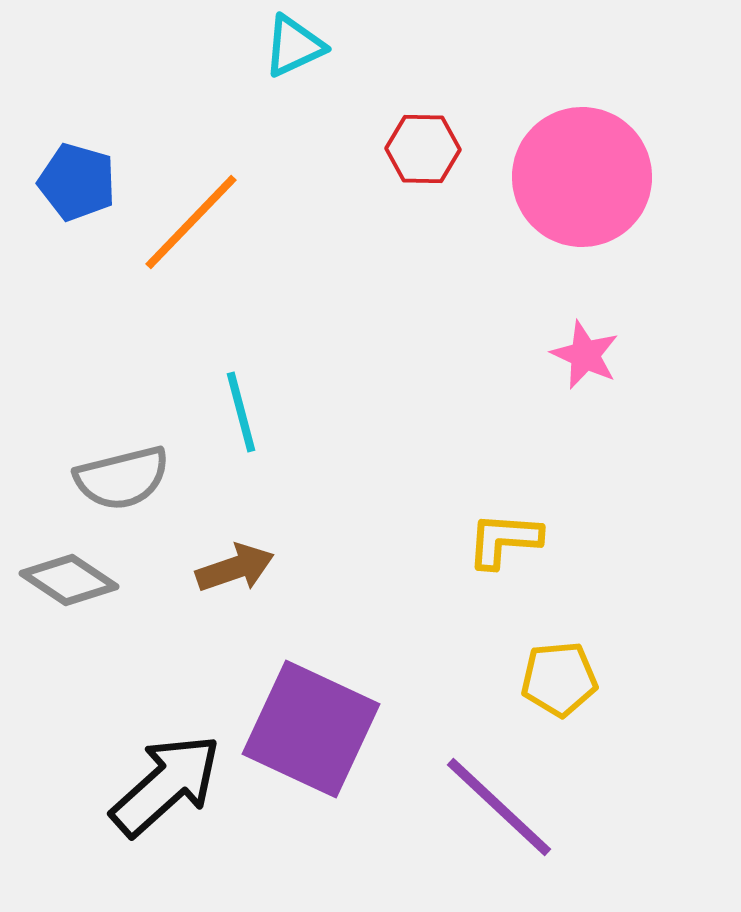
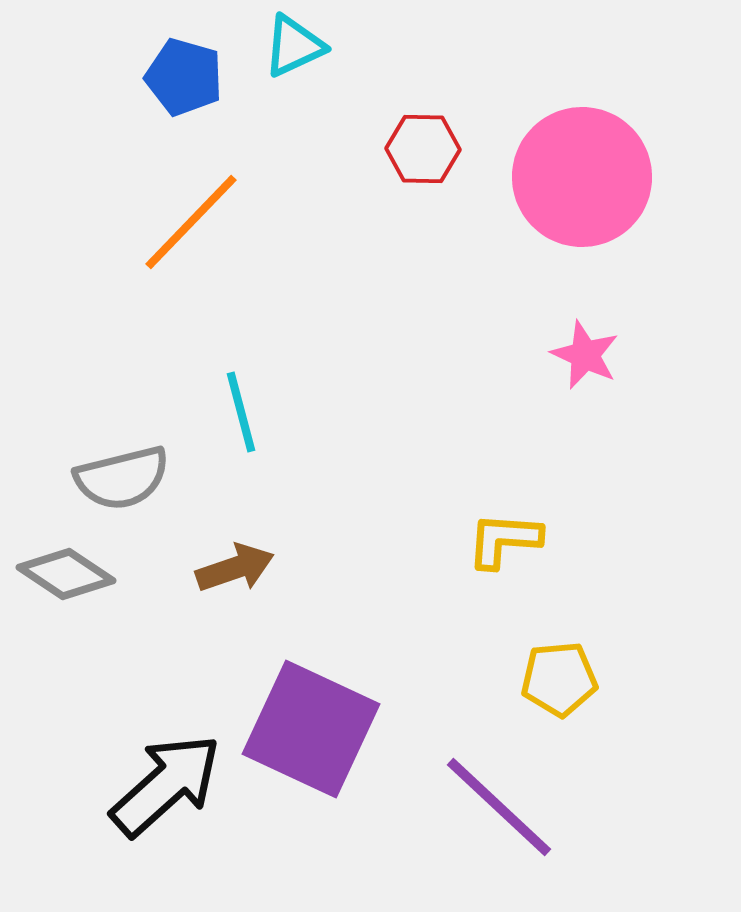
blue pentagon: moved 107 px right, 105 px up
gray diamond: moved 3 px left, 6 px up
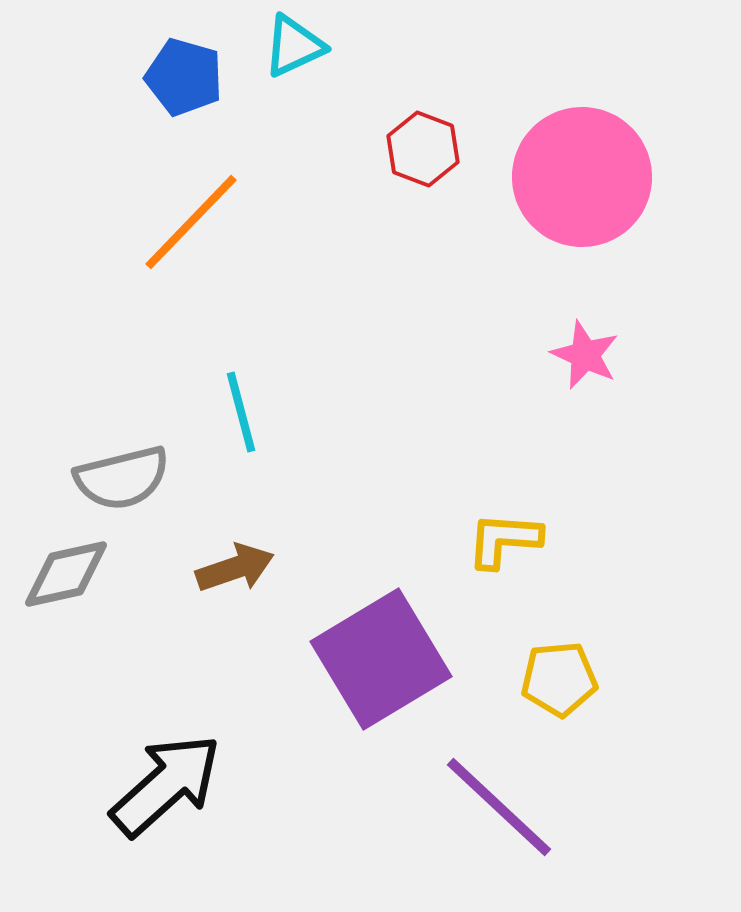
red hexagon: rotated 20 degrees clockwise
gray diamond: rotated 46 degrees counterclockwise
purple square: moved 70 px right, 70 px up; rotated 34 degrees clockwise
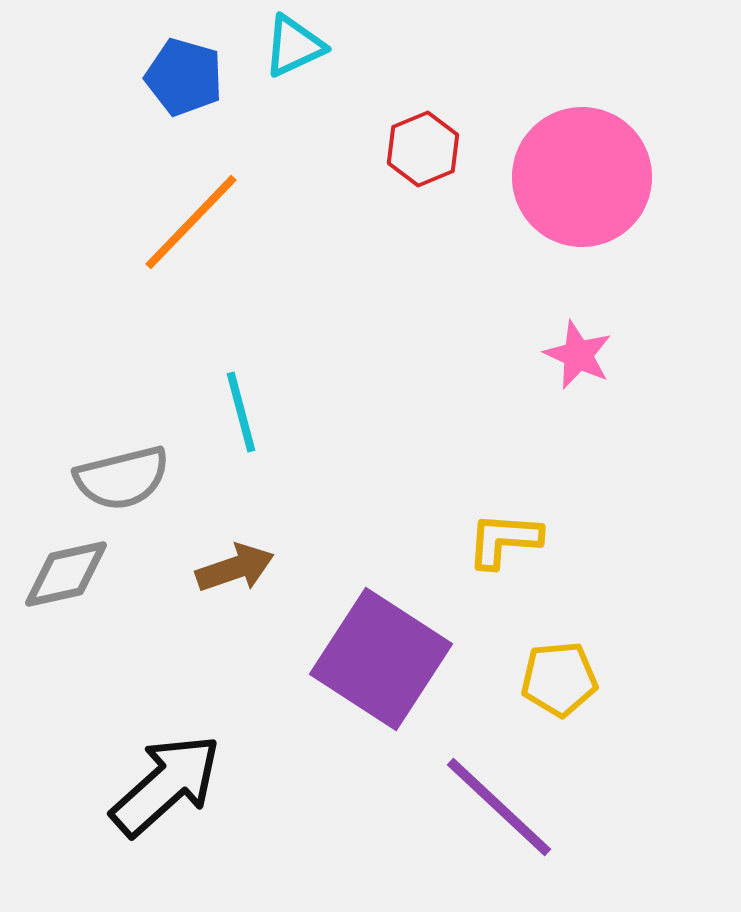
red hexagon: rotated 16 degrees clockwise
pink star: moved 7 px left
purple square: rotated 26 degrees counterclockwise
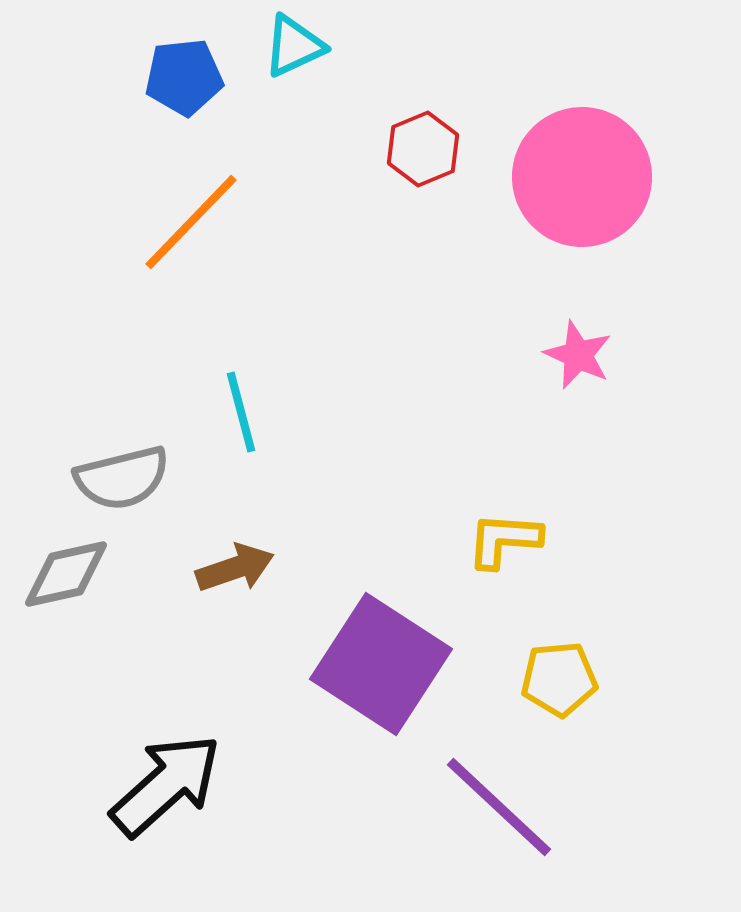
blue pentagon: rotated 22 degrees counterclockwise
purple square: moved 5 px down
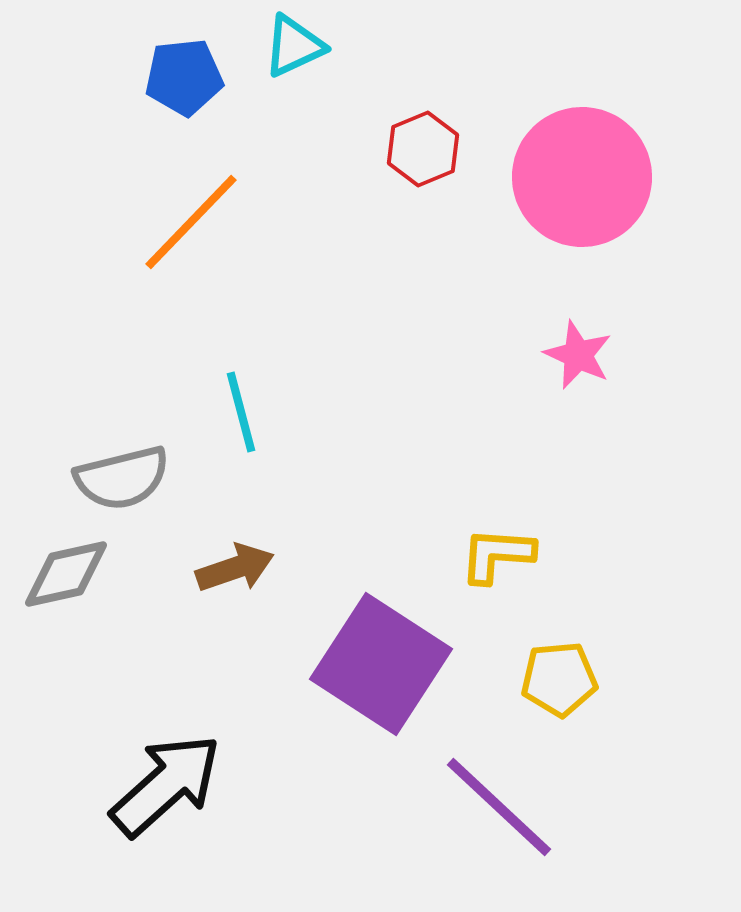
yellow L-shape: moved 7 px left, 15 px down
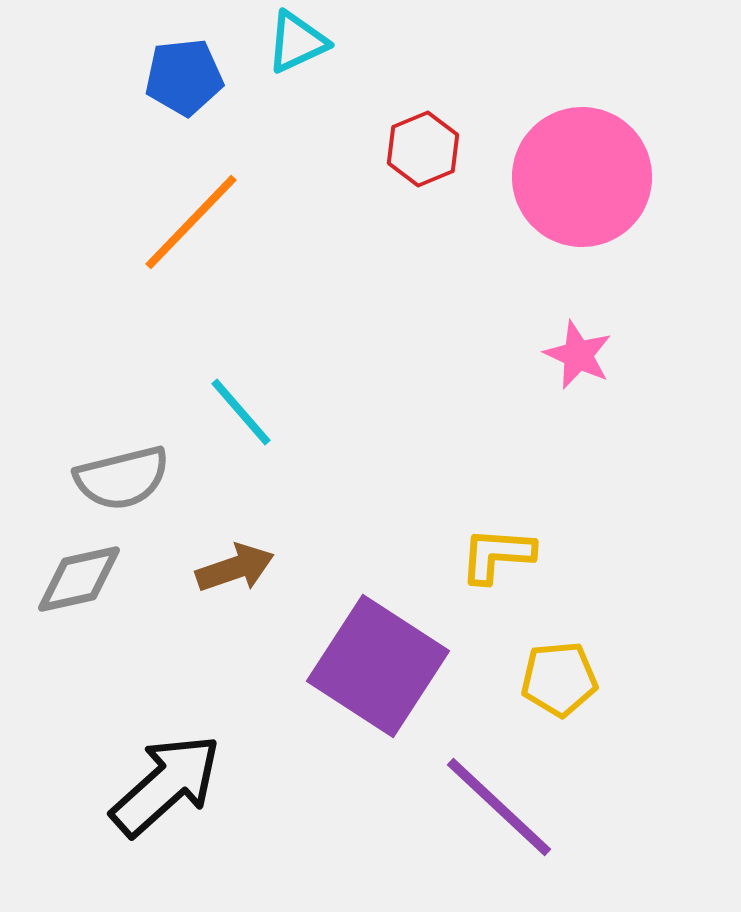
cyan triangle: moved 3 px right, 4 px up
cyan line: rotated 26 degrees counterclockwise
gray diamond: moved 13 px right, 5 px down
purple square: moved 3 px left, 2 px down
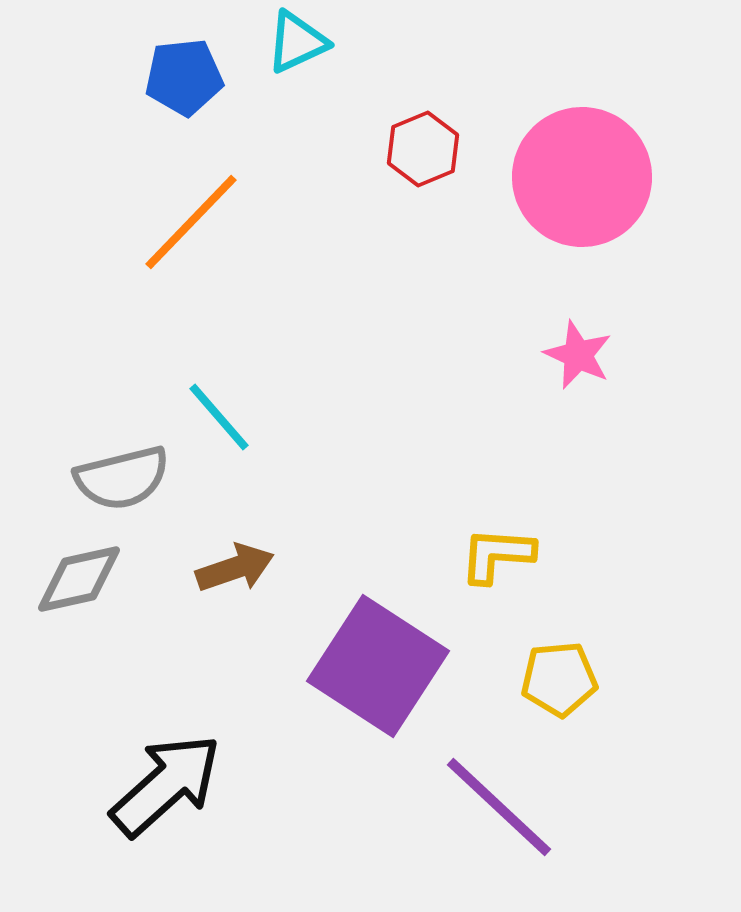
cyan line: moved 22 px left, 5 px down
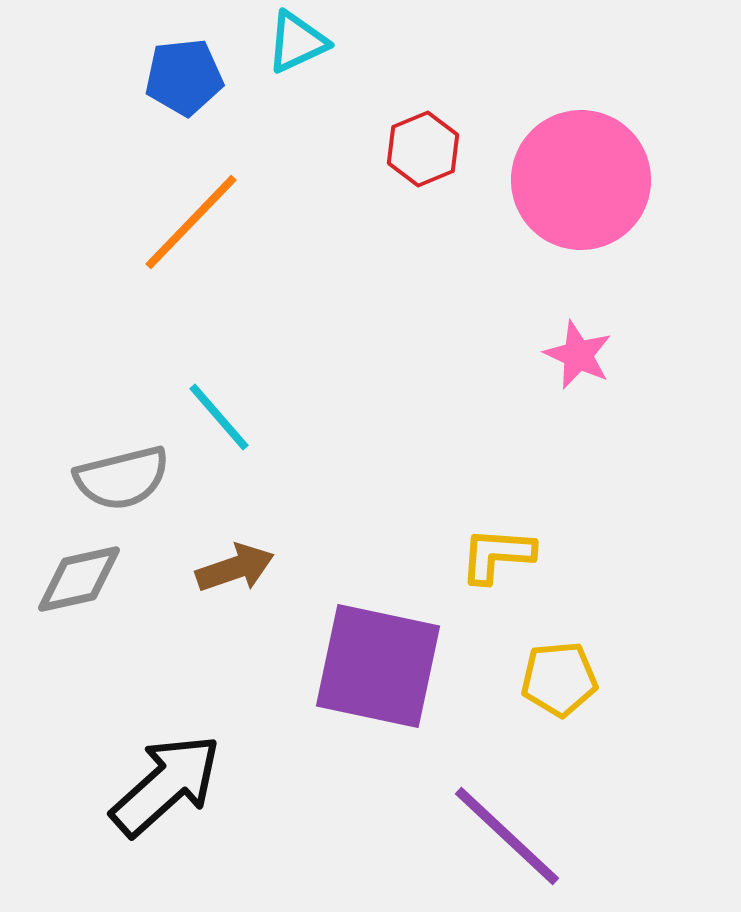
pink circle: moved 1 px left, 3 px down
purple square: rotated 21 degrees counterclockwise
purple line: moved 8 px right, 29 px down
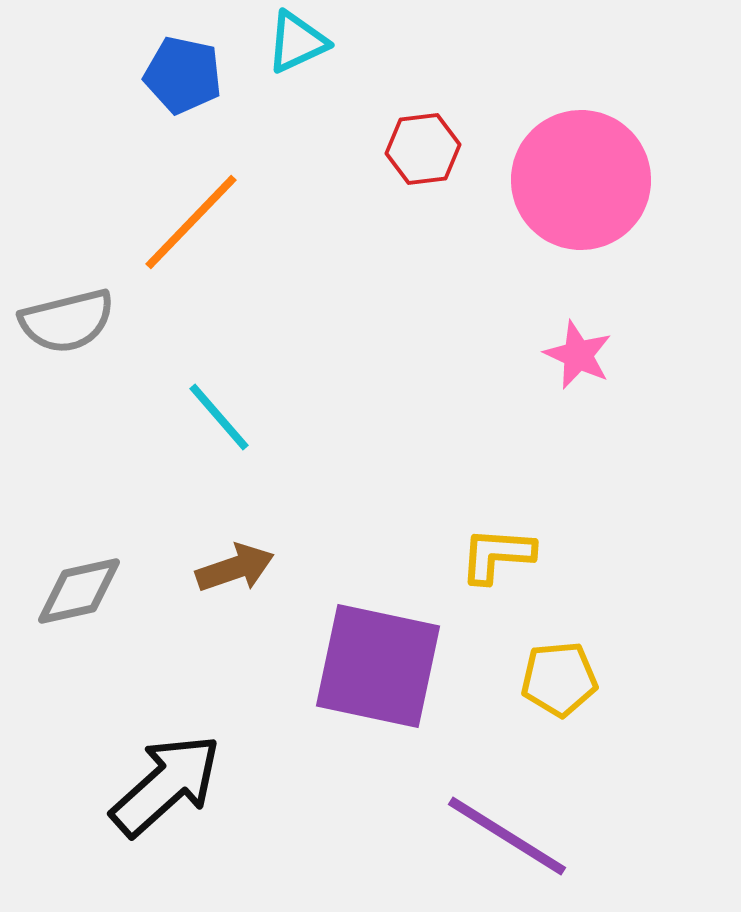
blue pentagon: moved 1 px left, 2 px up; rotated 18 degrees clockwise
red hexagon: rotated 16 degrees clockwise
gray semicircle: moved 55 px left, 157 px up
gray diamond: moved 12 px down
purple line: rotated 11 degrees counterclockwise
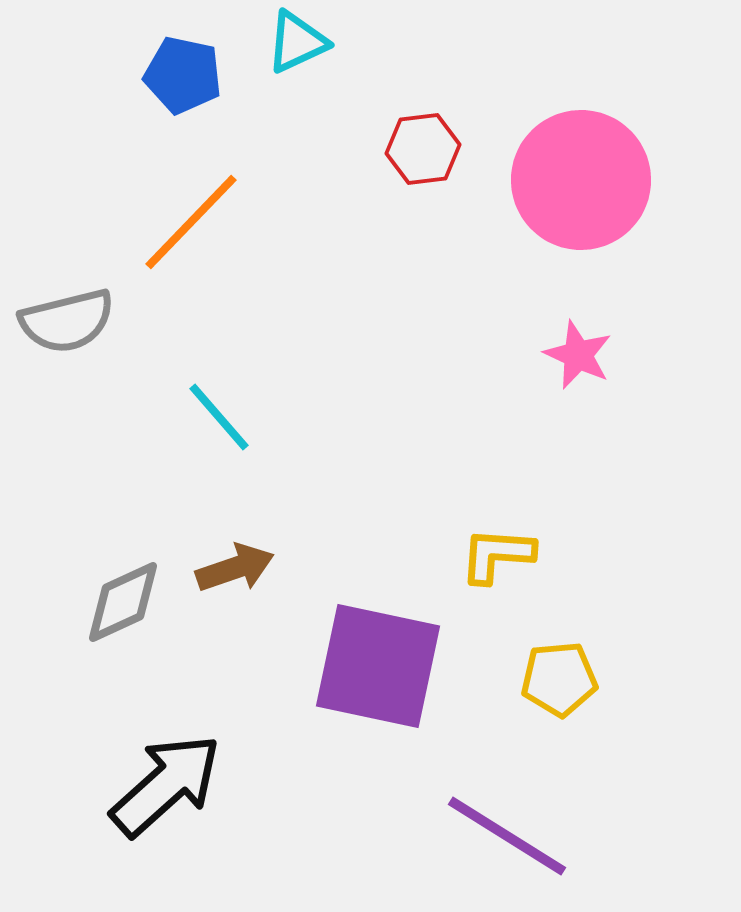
gray diamond: moved 44 px right, 11 px down; rotated 12 degrees counterclockwise
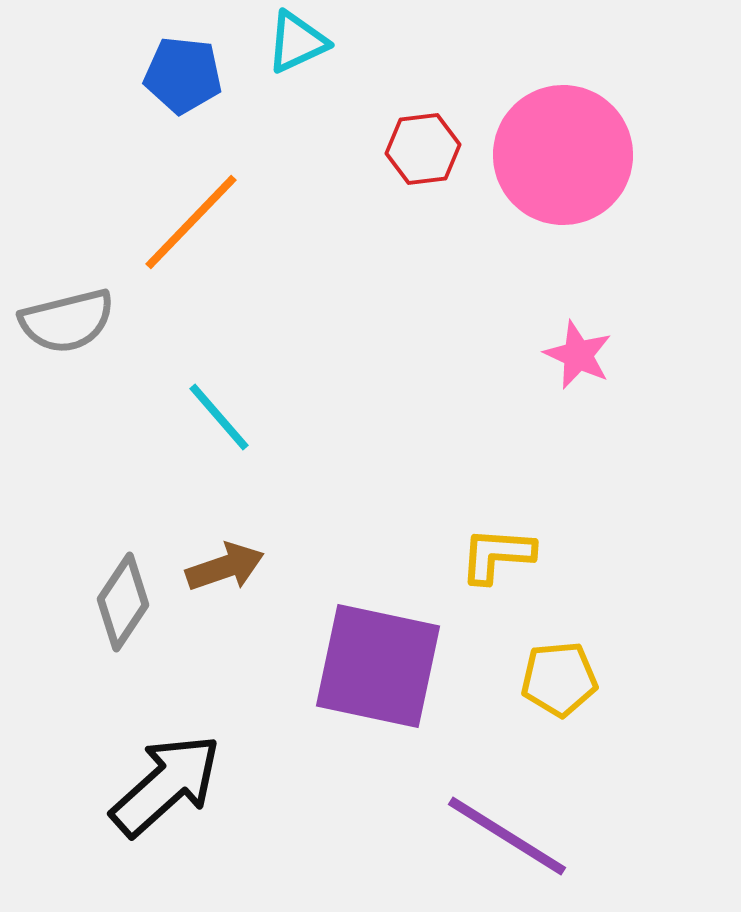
blue pentagon: rotated 6 degrees counterclockwise
pink circle: moved 18 px left, 25 px up
brown arrow: moved 10 px left, 1 px up
gray diamond: rotated 32 degrees counterclockwise
